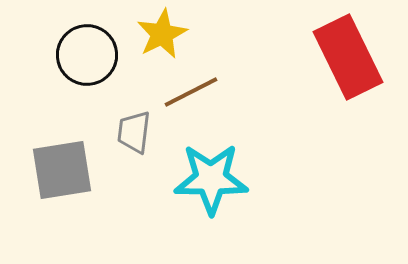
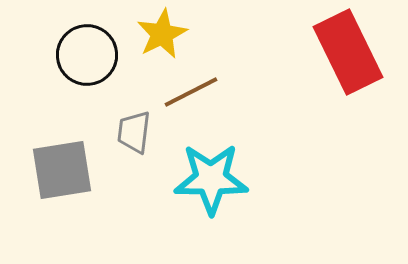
red rectangle: moved 5 px up
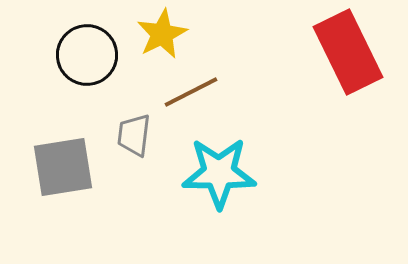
gray trapezoid: moved 3 px down
gray square: moved 1 px right, 3 px up
cyan star: moved 8 px right, 6 px up
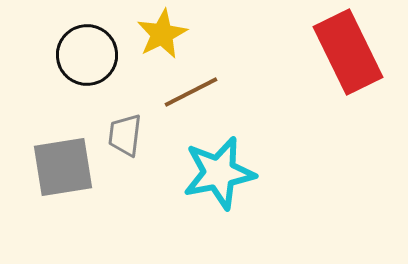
gray trapezoid: moved 9 px left
cyan star: rotated 12 degrees counterclockwise
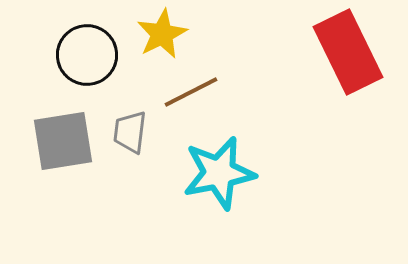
gray trapezoid: moved 5 px right, 3 px up
gray square: moved 26 px up
